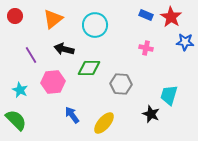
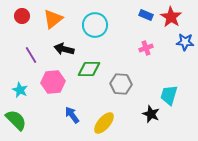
red circle: moved 7 px right
pink cross: rotated 32 degrees counterclockwise
green diamond: moved 1 px down
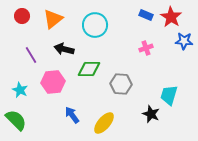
blue star: moved 1 px left, 1 px up
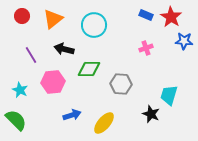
cyan circle: moved 1 px left
blue arrow: rotated 108 degrees clockwise
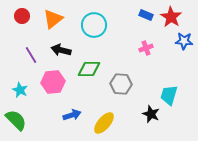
black arrow: moved 3 px left, 1 px down
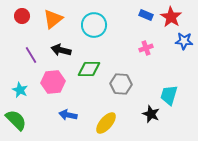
blue arrow: moved 4 px left; rotated 150 degrees counterclockwise
yellow ellipse: moved 2 px right
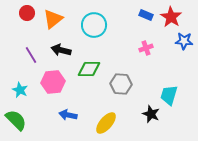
red circle: moved 5 px right, 3 px up
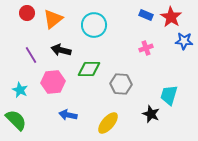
yellow ellipse: moved 2 px right
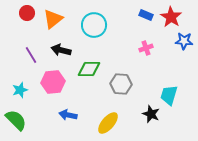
cyan star: rotated 28 degrees clockwise
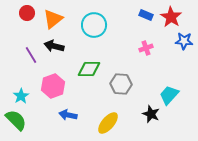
black arrow: moved 7 px left, 4 px up
pink hexagon: moved 4 px down; rotated 15 degrees counterclockwise
cyan star: moved 1 px right, 6 px down; rotated 14 degrees counterclockwise
cyan trapezoid: rotated 25 degrees clockwise
